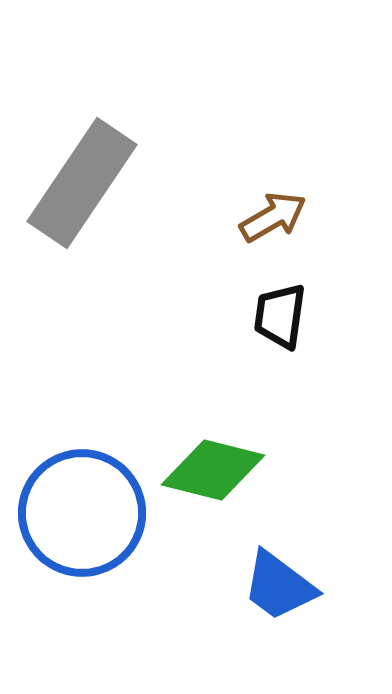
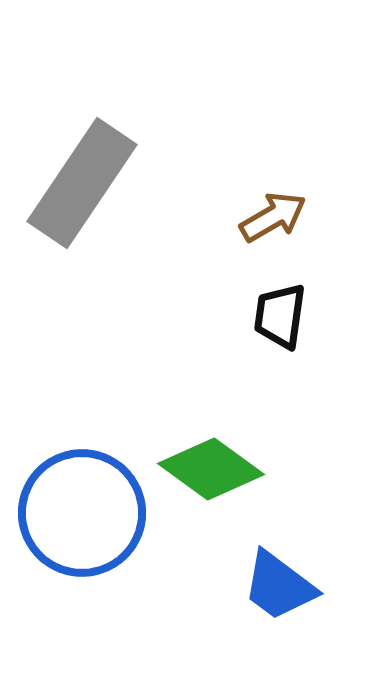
green diamond: moved 2 px left, 1 px up; rotated 22 degrees clockwise
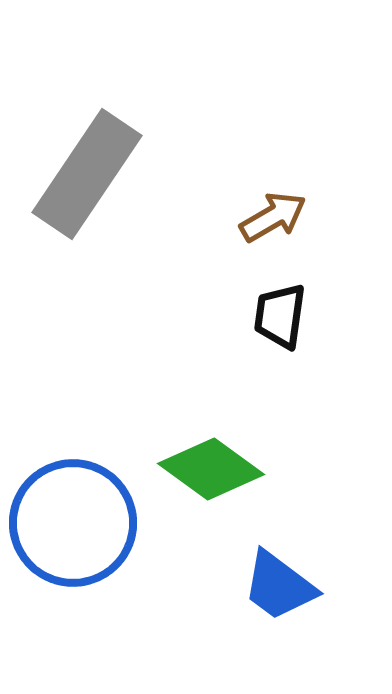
gray rectangle: moved 5 px right, 9 px up
blue circle: moved 9 px left, 10 px down
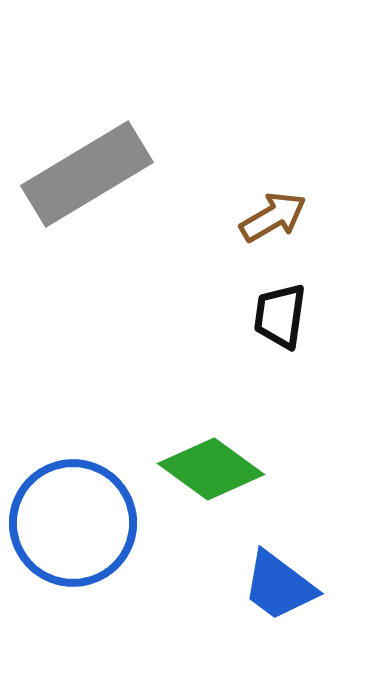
gray rectangle: rotated 25 degrees clockwise
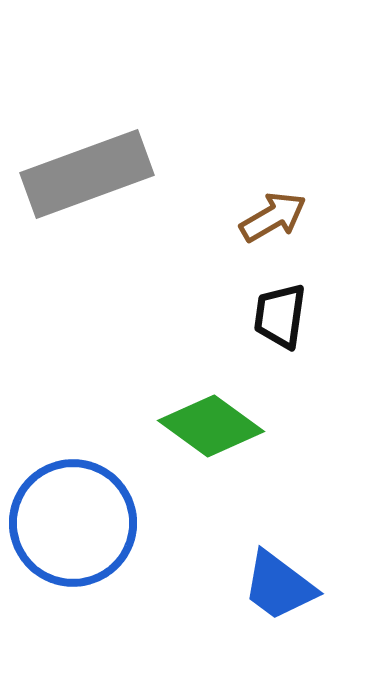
gray rectangle: rotated 11 degrees clockwise
green diamond: moved 43 px up
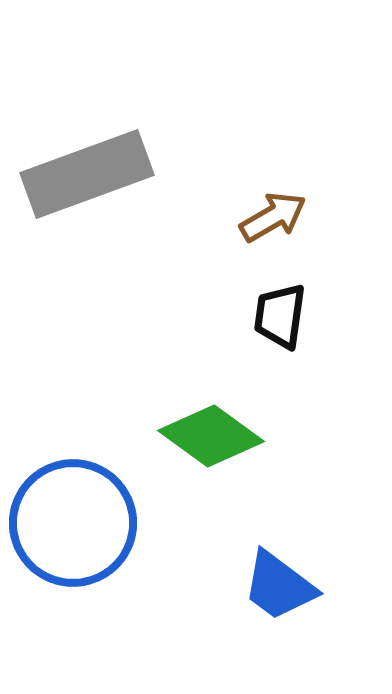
green diamond: moved 10 px down
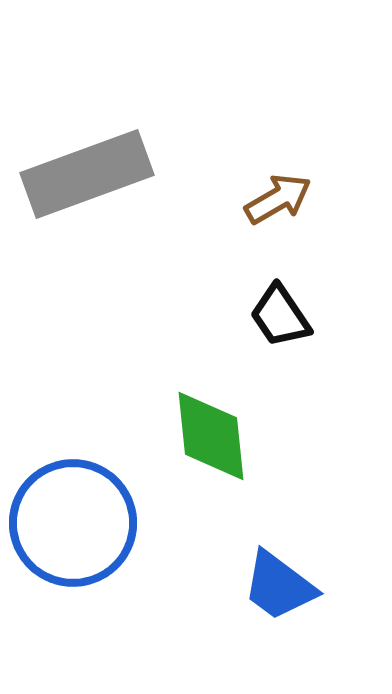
brown arrow: moved 5 px right, 18 px up
black trapezoid: rotated 42 degrees counterclockwise
green diamond: rotated 48 degrees clockwise
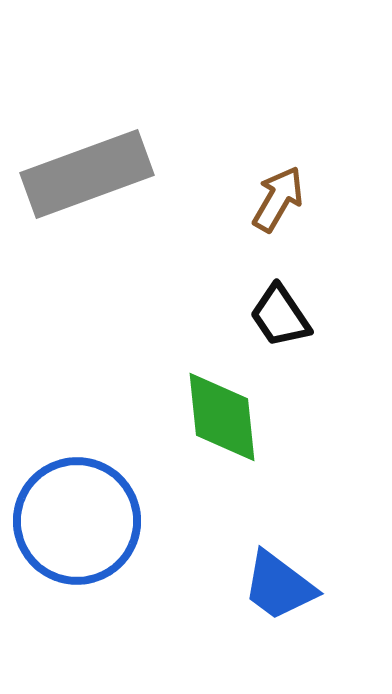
brown arrow: rotated 30 degrees counterclockwise
green diamond: moved 11 px right, 19 px up
blue circle: moved 4 px right, 2 px up
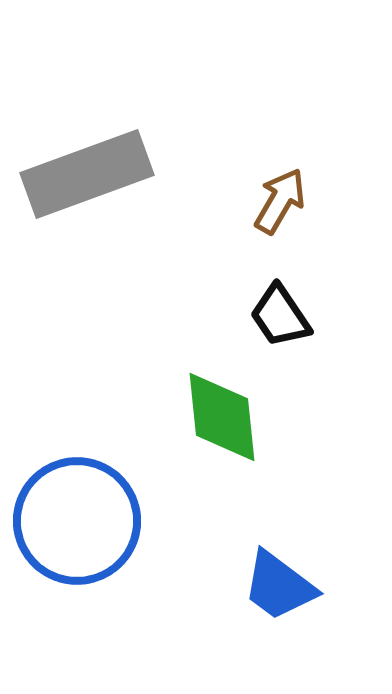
brown arrow: moved 2 px right, 2 px down
